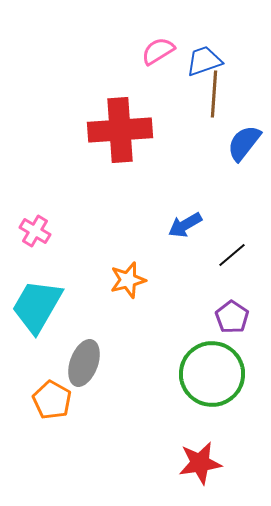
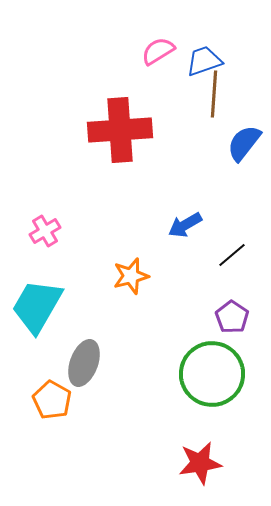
pink cross: moved 10 px right; rotated 28 degrees clockwise
orange star: moved 3 px right, 4 px up
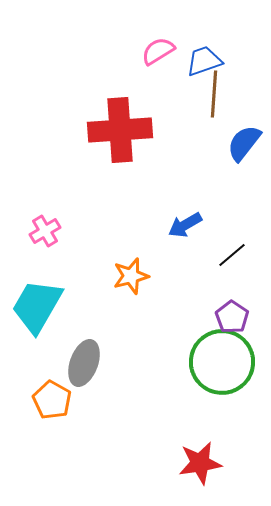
green circle: moved 10 px right, 12 px up
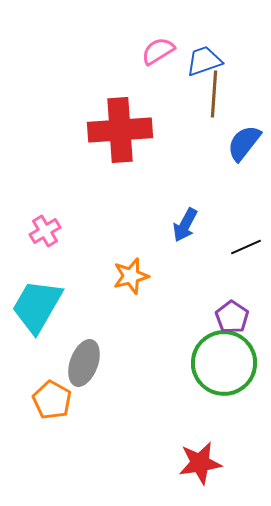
blue arrow: rotated 32 degrees counterclockwise
black line: moved 14 px right, 8 px up; rotated 16 degrees clockwise
green circle: moved 2 px right, 1 px down
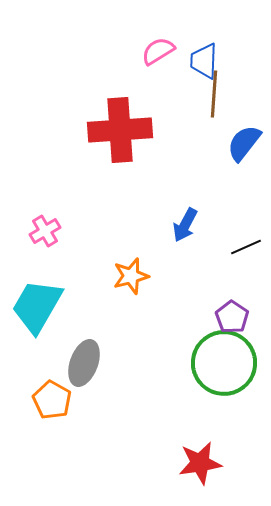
blue trapezoid: rotated 69 degrees counterclockwise
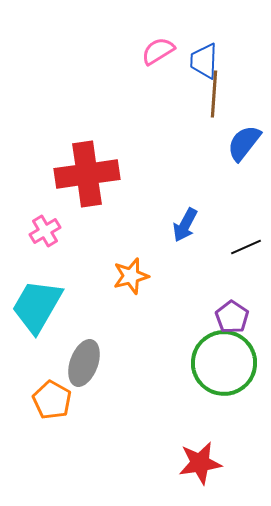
red cross: moved 33 px left, 44 px down; rotated 4 degrees counterclockwise
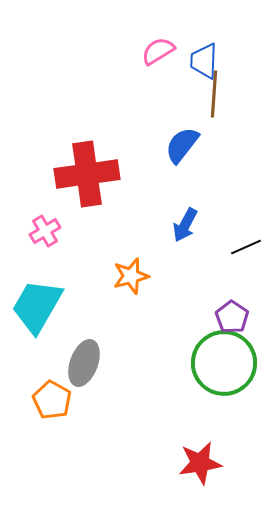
blue semicircle: moved 62 px left, 2 px down
